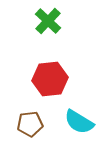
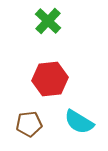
brown pentagon: moved 1 px left
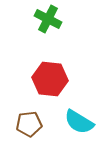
green cross: moved 2 px up; rotated 16 degrees counterclockwise
red hexagon: rotated 12 degrees clockwise
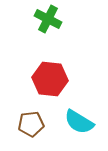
brown pentagon: moved 2 px right
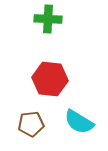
green cross: rotated 24 degrees counterclockwise
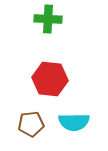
cyan semicircle: moved 5 px left; rotated 32 degrees counterclockwise
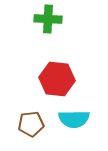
red hexagon: moved 7 px right
cyan semicircle: moved 3 px up
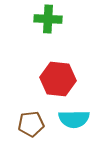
red hexagon: moved 1 px right
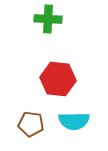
cyan semicircle: moved 2 px down
brown pentagon: rotated 15 degrees clockwise
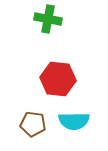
green cross: rotated 8 degrees clockwise
brown pentagon: moved 2 px right
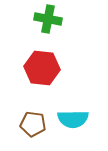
red hexagon: moved 16 px left, 11 px up
cyan semicircle: moved 1 px left, 2 px up
